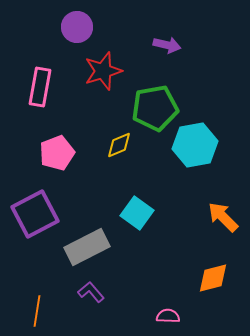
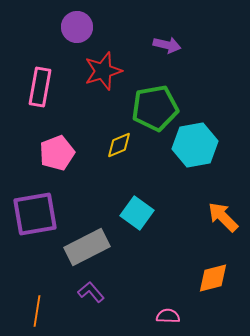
purple square: rotated 18 degrees clockwise
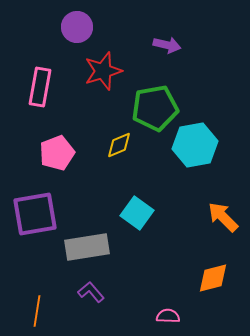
gray rectangle: rotated 18 degrees clockwise
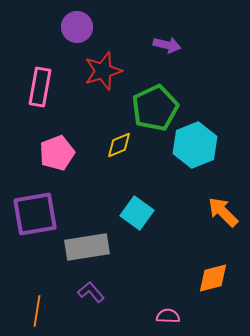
green pentagon: rotated 15 degrees counterclockwise
cyan hexagon: rotated 12 degrees counterclockwise
orange arrow: moved 5 px up
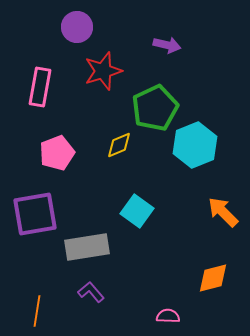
cyan square: moved 2 px up
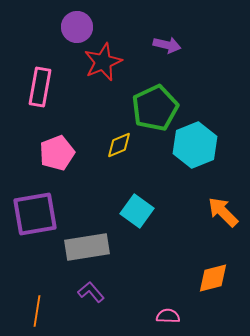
red star: moved 9 px up; rotated 6 degrees counterclockwise
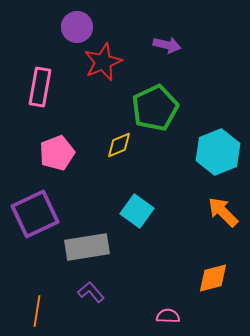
cyan hexagon: moved 23 px right, 7 px down
purple square: rotated 15 degrees counterclockwise
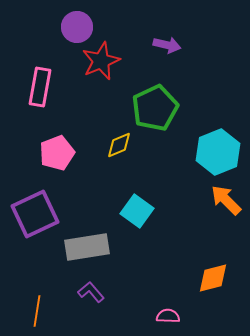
red star: moved 2 px left, 1 px up
orange arrow: moved 3 px right, 12 px up
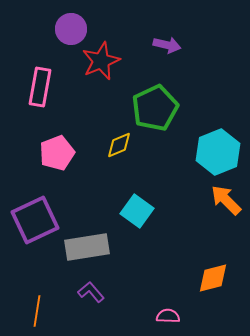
purple circle: moved 6 px left, 2 px down
purple square: moved 6 px down
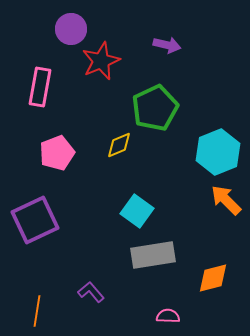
gray rectangle: moved 66 px right, 8 px down
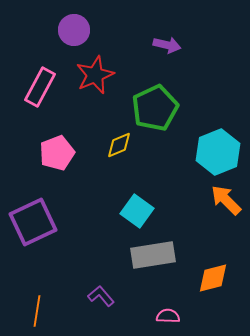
purple circle: moved 3 px right, 1 px down
red star: moved 6 px left, 14 px down
pink rectangle: rotated 18 degrees clockwise
purple square: moved 2 px left, 2 px down
purple L-shape: moved 10 px right, 4 px down
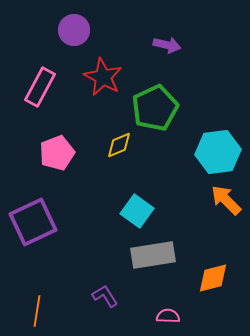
red star: moved 8 px right, 2 px down; rotated 21 degrees counterclockwise
cyan hexagon: rotated 15 degrees clockwise
purple L-shape: moved 4 px right; rotated 8 degrees clockwise
